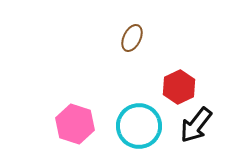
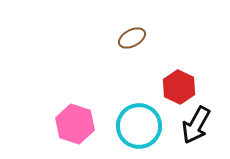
brown ellipse: rotated 36 degrees clockwise
red hexagon: rotated 8 degrees counterclockwise
black arrow: rotated 9 degrees counterclockwise
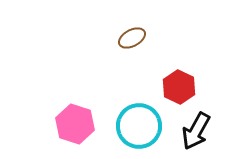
black arrow: moved 6 px down
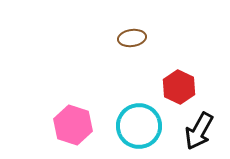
brown ellipse: rotated 20 degrees clockwise
pink hexagon: moved 2 px left, 1 px down
black arrow: moved 3 px right
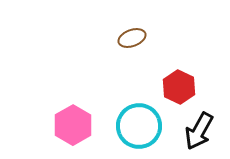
brown ellipse: rotated 12 degrees counterclockwise
pink hexagon: rotated 12 degrees clockwise
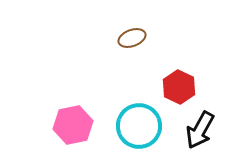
pink hexagon: rotated 18 degrees clockwise
black arrow: moved 1 px right, 1 px up
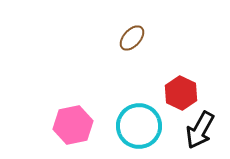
brown ellipse: rotated 28 degrees counterclockwise
red hexagon: moved 2 px right, 6 px down
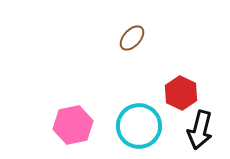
black arrow: rotated 15 degrees counterclockwise
